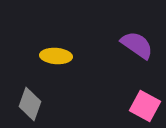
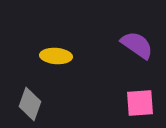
pink square: moved 5 px left, 3 px up; rotated 32 degrees counterclockwise
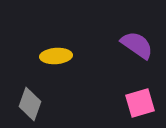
yellow ellipse: rotated 8 degrees counterclockwise
pink square: rotated 12 degrees counterclockwise
